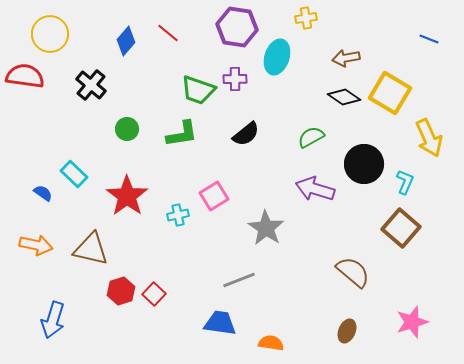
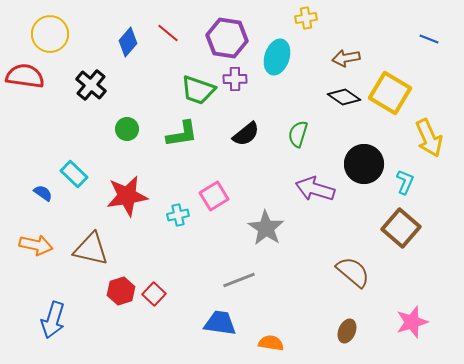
purple hexagon: moved 10 px left, 11 px down
blue diamond: moved 2 px right, 1 px down
green semicircle: moved 13 px left, 3 px up; rotated 44 degrees counterclockwise
red star: rotated 27 degrees clockwise
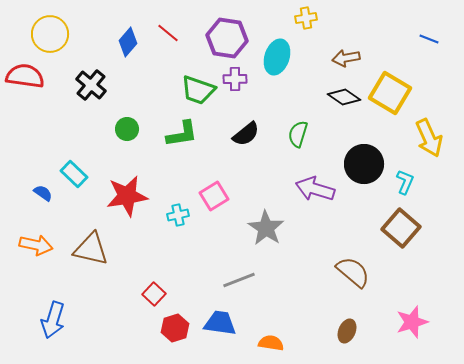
red hexagon: moved 54 px right, 37 px down
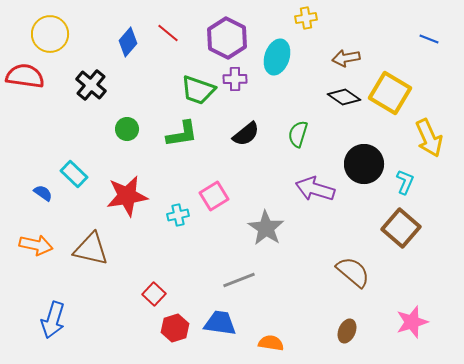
purple hexagon: rotated 18 degrees clockwise
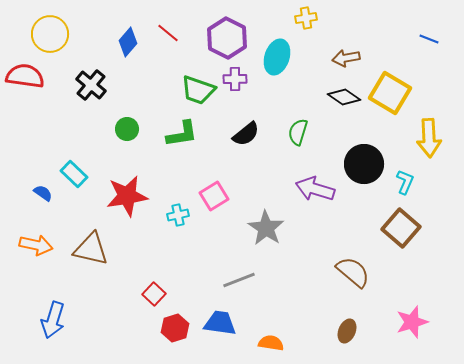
green semicircle: moved 2 px up
yellow arrow: rotated 21 degrees clockwise
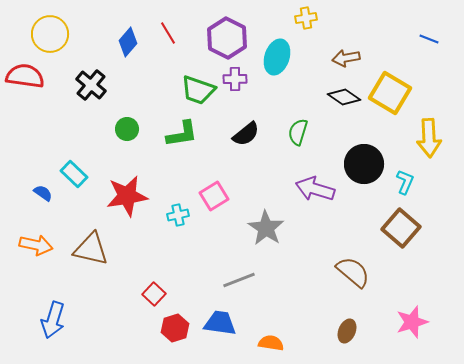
red line: rotated 20 degrees clockwise
